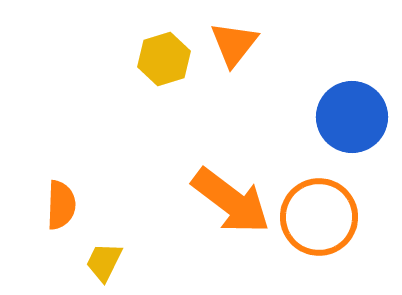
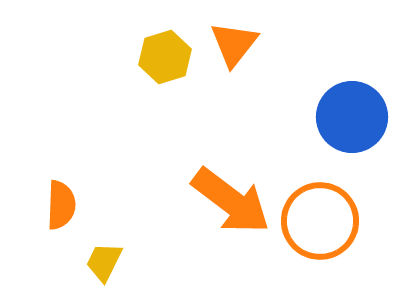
yellow hexagon: moved 1 px right, 2 px up
orange circle: moved 1 px right, 4 px down
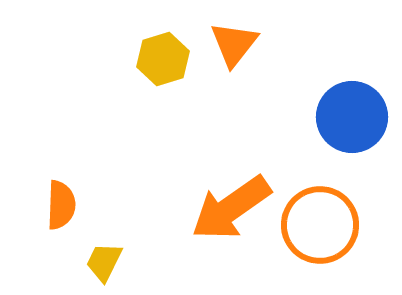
yellow hexagon: moved 2 px left, 2 px down
orange arrow: moved 7 px down; rotated 108 degrees clockwise
orange circle: moved 4 px down
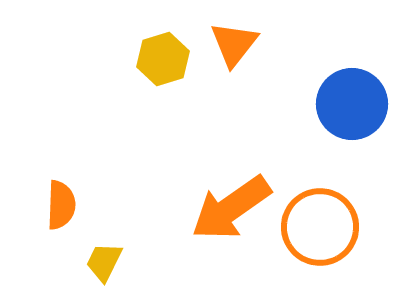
blue circle: moved 13 px up
orange circle: moved 2 px down
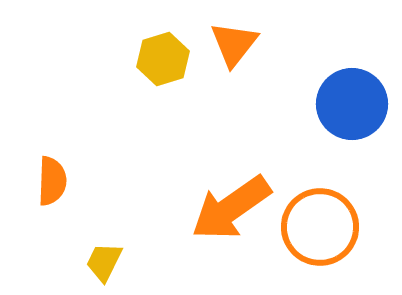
orange semicircle: moved 9 px left, 24 px up
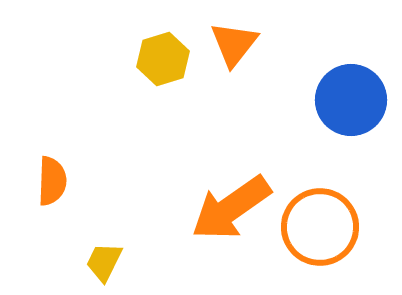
blue circle: moved 1 px left, 4 px up
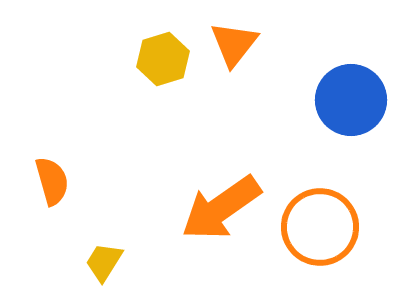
orange semicircle: rotated 18 degrees counterclockwise
orange arrow: moved 10 px left
yellow trapezoid: rotated 6 degrees clockwise
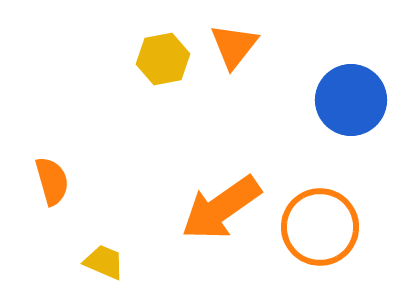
orange triangle: moved 2 px down
yellow hexagon: rotated 6 degrees clockwise
yellow trapezoid: rotated 81 degrees clockwise
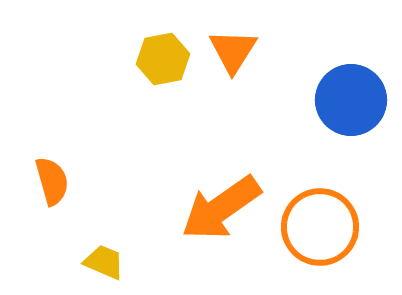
orange triangle: moved 1 px left, 5 px down; rotated 6 degrees counterclockwise
